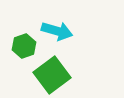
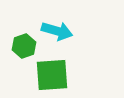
green square: rotated 33 degrees clockwise
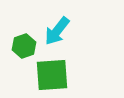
cyan arrow: rotated 112 degrees clockwise
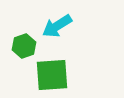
cyan arrow: moved 5 px up; rotated 20 degrees clockwise
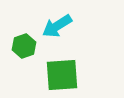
green square: moved 10 px right
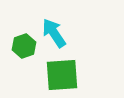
cyan arrow: moved 3 px left, 7 px down; rotated 88 degrees clockwise
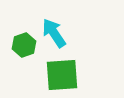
green hexagon: moved 1 px up
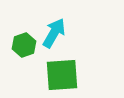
cyan arrow: rotated 64 degrees clockwise
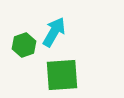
cyan arrow: moved 1 px up
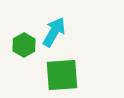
green hexagon: rotated 10 degrees counterclockwise
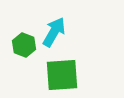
green hexagon: rotated 10 degrees counterclockwise
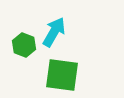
green square: rotated 12 degrees clockwise
